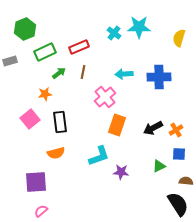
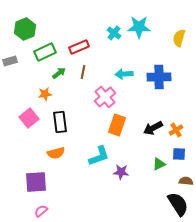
pink square: moved 1 px left, 1 px up
green triangle: moved 2 px up
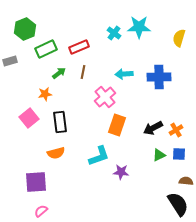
green rectangle: moved 1 px right, 3 px up
green triangle: moved 9 px up
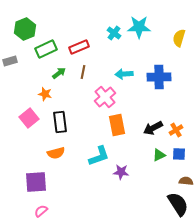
orange star: rotated 24 degrees clockwise
orange rectangle: rotated 30 degrees counterclockwise
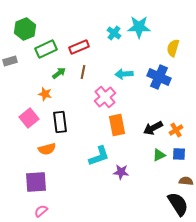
yellow semicircle: moved 6 px left, 10 px down
blue cross: rotated 25 degrees clockwise
orange semicircle: moved 9 px left, 4 px up
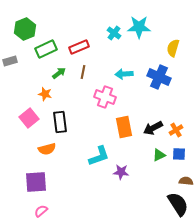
pink cross: rotated 30 degrees counterclockwise
orange rectangle: moved 7 px right, 2 px down
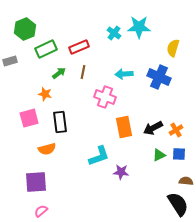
pink square: rotated 24 degrees clockwise
